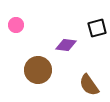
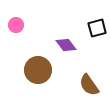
purple diamond: rotated 45 degrees clockwise
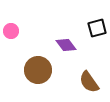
pink circle: moved 5 px left, 6 px down
brown semicircle: moved 3 px up
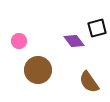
pink circle: moved 8 px right, 10 px down
purple diamond: moved 8 px right, 4 px up
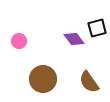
purple diamond: moved 2 px up
brown circle: moved 5 px right, 9 px down
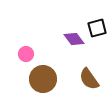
pink circle: moved 7 px right, 13 px down
brown semicircle: moved 3 px up
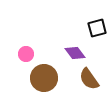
purple diamond: moved 1 px right, 14 px down
brown circle: moved 1 px right, 1 px up
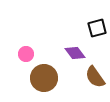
brown semicircle: moved 6 px right, 2 px up
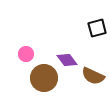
purple diamond: moved 8 px left, 7 px down
brown semicircle: moved 2 px left, 1 px up; rotated 30 degrees counterclockwise
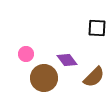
black square: rotated 18 degrees clockwise
brown semicircle: moved 1 px right, 1 px down; rotated 70 degrees counterclockwise
